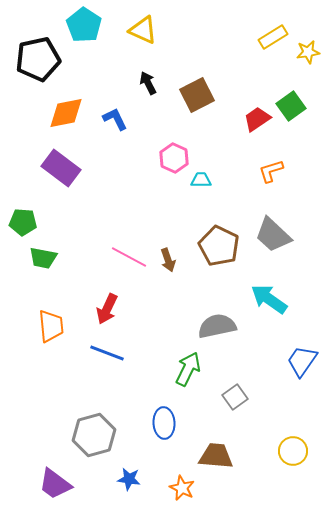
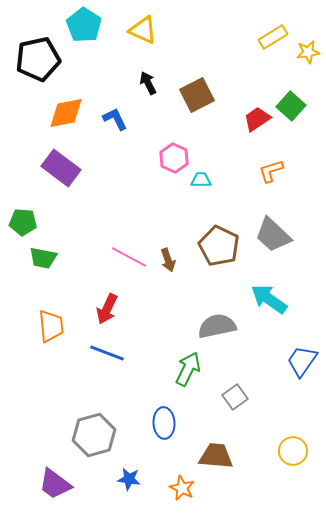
green square: rotated 12 degrees counterclockwise
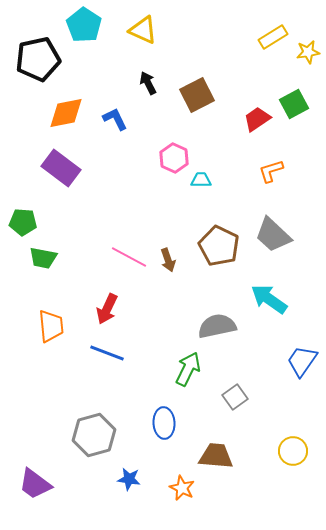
green square: moved 3 px right, 2 px up; rotated 20 degrees clockwise
purple trapezoid: moved 20 px left
